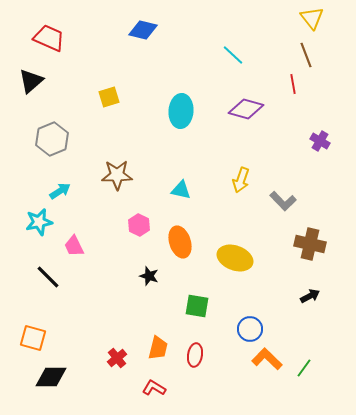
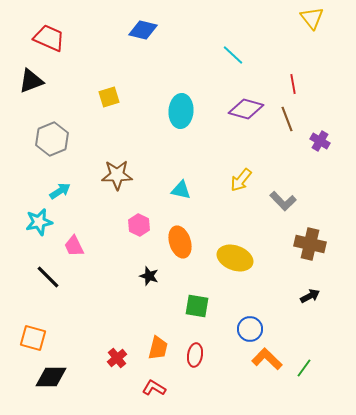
brown line: moved 19 px left, 64 px down
black triangle: rotated 20 degrees clockwise
yellow arrow: rotated 20 degrees clockwise
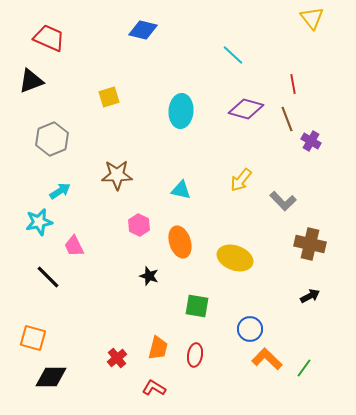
purple cross: moved 9 px left
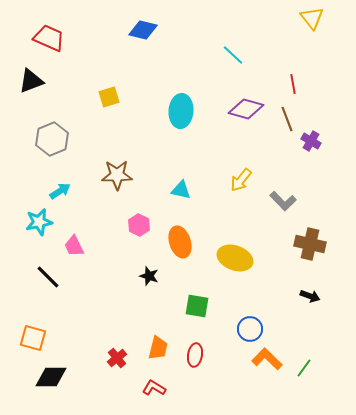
black arrow: rotated 48 degrees clockwise
